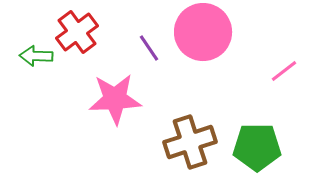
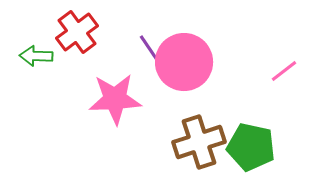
pink circle: moved 19 px left, 30 px down
brown cross: moved 9 px right
green pentagon: moved 6 px left; rotated 12 degrees clockwise
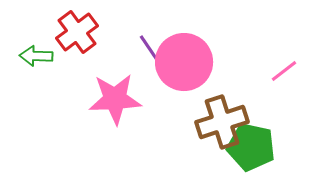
brown cross: moved 23 px right, 20 px up
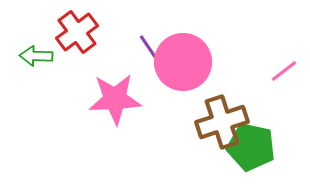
pink circle: moved 1 px left
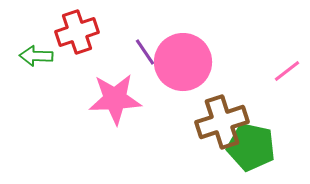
red cross: rotated 18 degrees clockwise
purple line: moved 4 px left, 4 px down
pink line: moved 3 px right
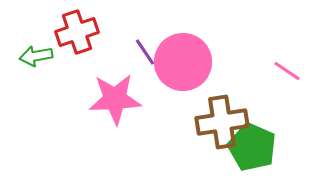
green arrow: rotated 12 degrees counterclockwise
pink line: rotated 72 degrees clockwise
brown cross: rotated 9 degrees clockwise
green pentagon: moved 1 px right; rotated 12 degrees clockwise
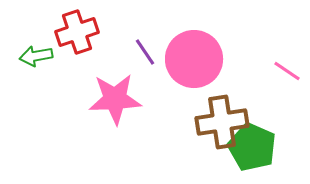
pink circle: moved 11 px right, 3 px up
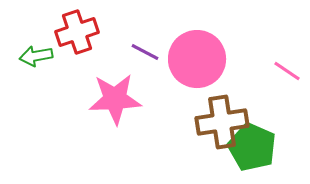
purple line: rotated 28 degrees counterclockwise
pink circle: moved 3 px right
